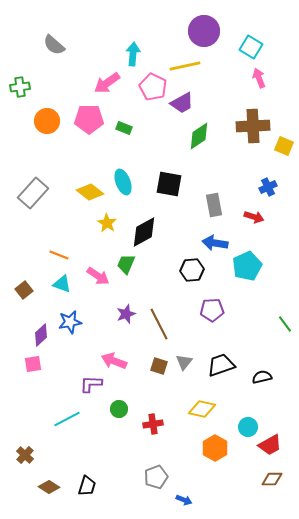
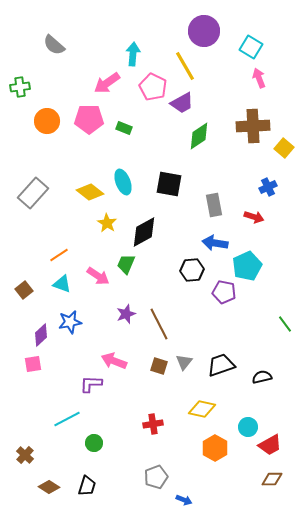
yellow line at (185, 66): rotated 72 degrees clockwise
yellow square at (284, 146): moved 2 px down; rotated 18 degrees clockwise
orange line at (59, 255): rotated 54 degrees counterclockwise
purple pentagon at (212, 310): moved 12 px right, 18 px up; rotated 15 degrees clockwise
green circle at (119, 409): moved 25 px left, 34 px down
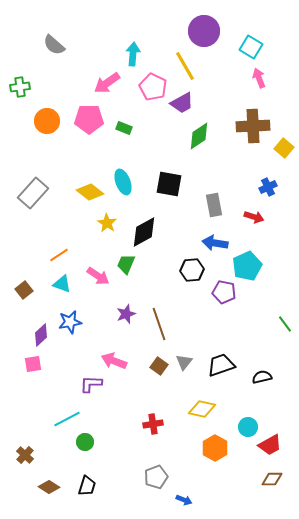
brown line at (159, 324): rotated 8 degrees clockwise
brown square at (159, 366): rotated 18 degrees clockwise
green circle at (94, 443): moved 9 px left, 1 px up
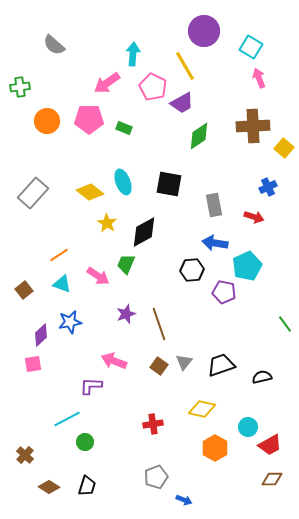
purple L-shape at (91, 384): moved 2 px down
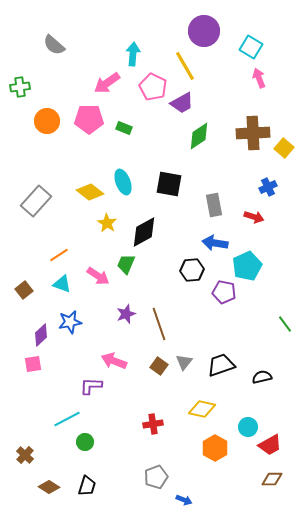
brown cross at (253, 126): moved 7 px down
gray rectangle at (33, 193): moved 3 px right, 8 px down
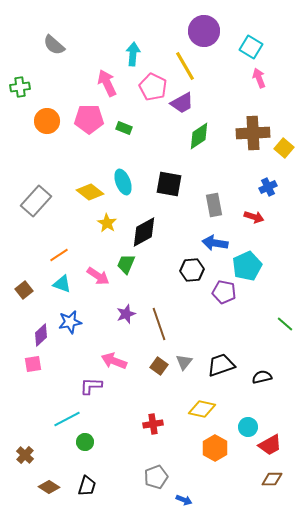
pink arrow at (107, 83): rotated 100 degrees clockwise
green line at (285, 324): rotated 12 degrees counterclockwise
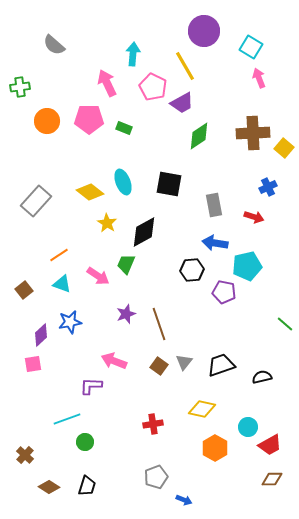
cyan pentagon at (247, 266): rotated 12 degrees clockwise
cyan line at (67, 419): rotated 8 degrees clockwise
